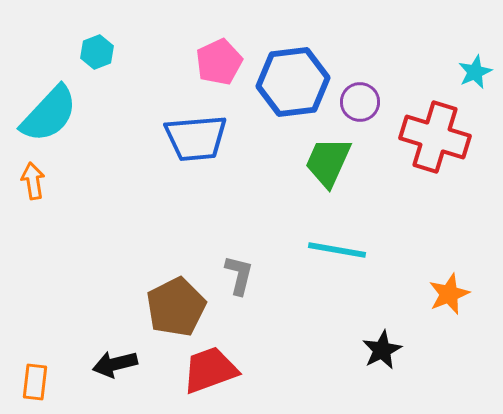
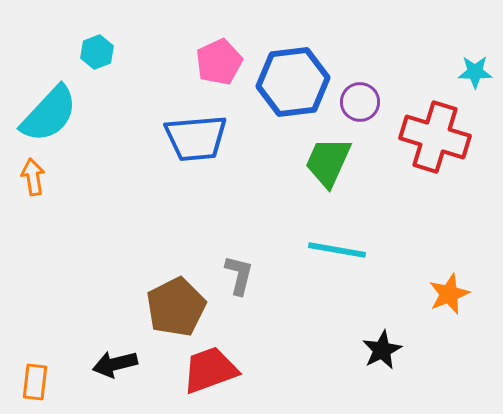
cyan star: rotated 24 degrees clockwise
orange arrow: moved 4 px up
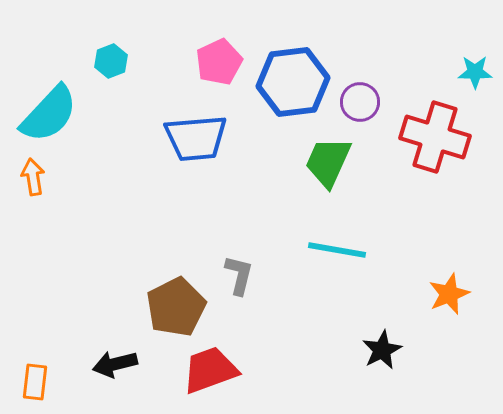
cyan hexagon: moved 14 px right, 9 px down
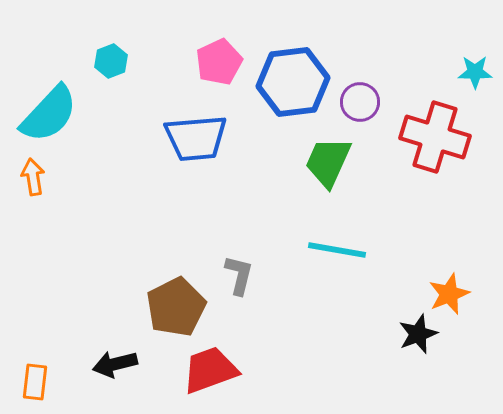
black star: moved 36 px right, 16 px up; rotated 6 degrees clockwise
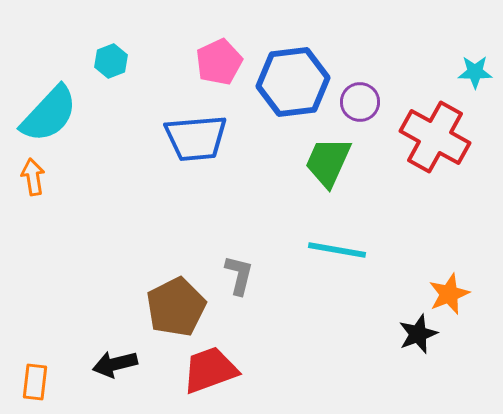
red cross: rotated 12 degrees clockwise
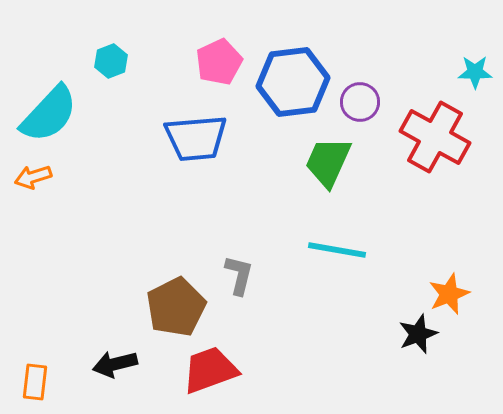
orange arrow: rotated 99 degrees counterclockwise
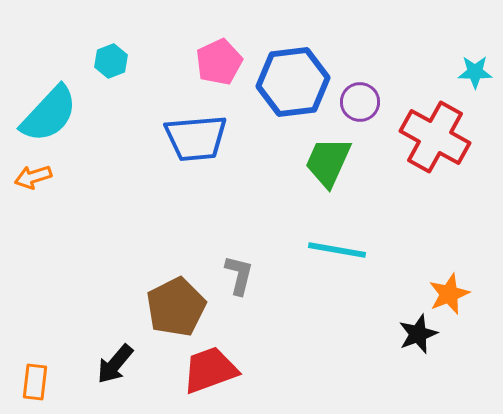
black arrow: rotated 36 degrees counterclockwise
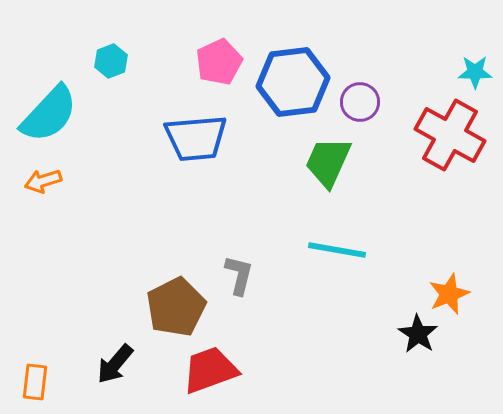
red cross: moved 15 px right, 2 px up
orange arrow: moved 10 px right, 4 px down
black star: rotated 18 degrees counterclockwise
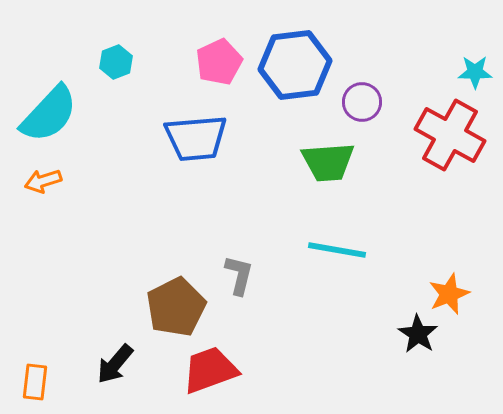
cyan hexagon: moved 5 px right, 1 px down
blue hexagon: moved 2 px right, 17 px up
purple circle: moved 2 px right
green trapezoid: rotated 118 degrees counterclockwise
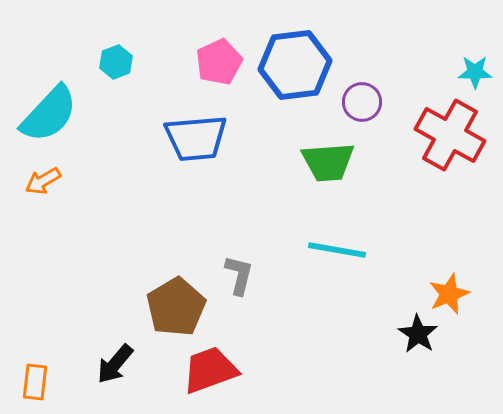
orange arrow: rotated 12 degrees counterclockwise
brown pentagon: rotated 4 degrees counterclockwise
